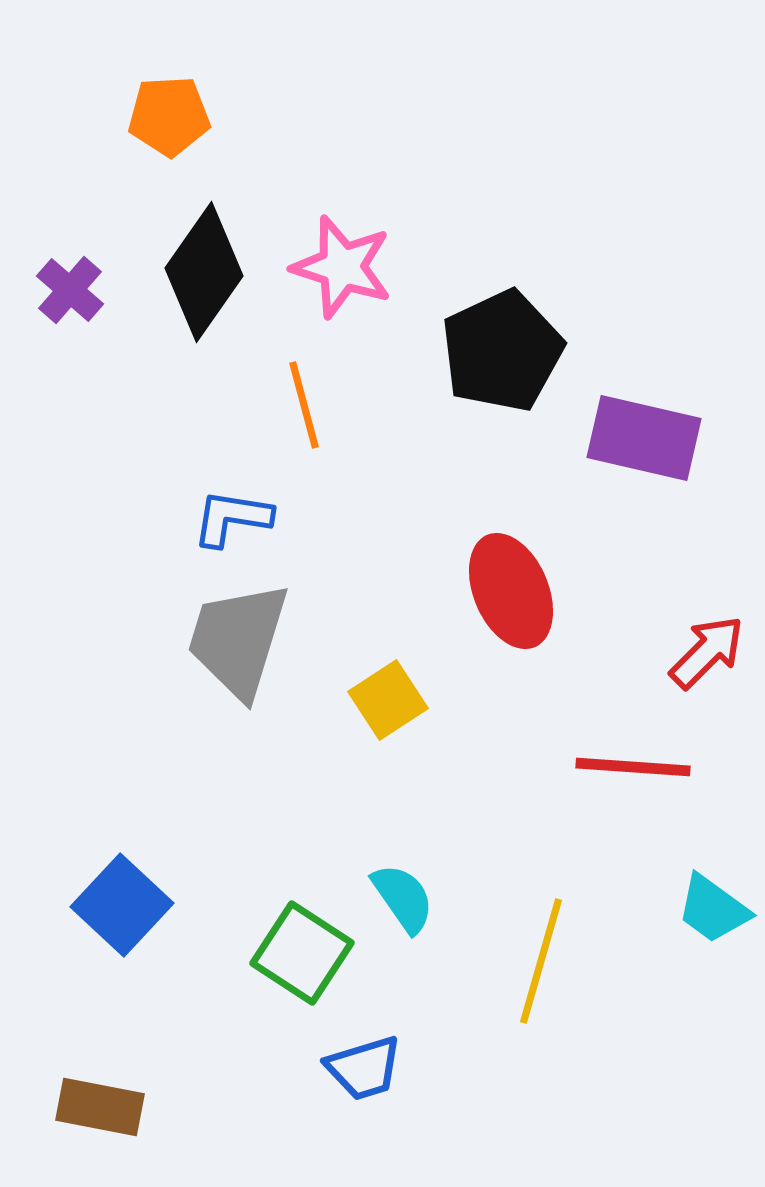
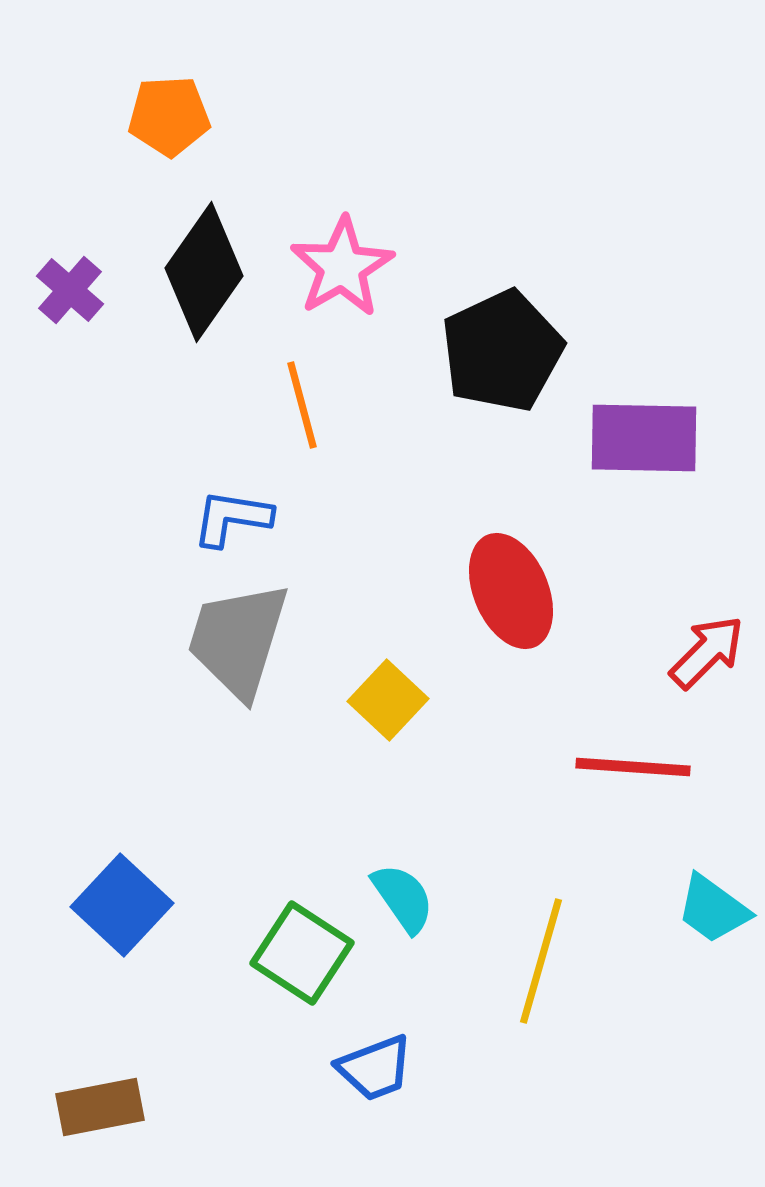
pink star: rotated 24 degrees clockwise
orange line: moved 2 px left
purple rectangle: rotated 12 degrees counterclockwise
yellow square: rotated 14 degrees counterclockwise
blue trapezoid: moved 11 px right; rotated 4 degrees counterclockwise
brown rectangle: rotated 22 degrees counterclockwise
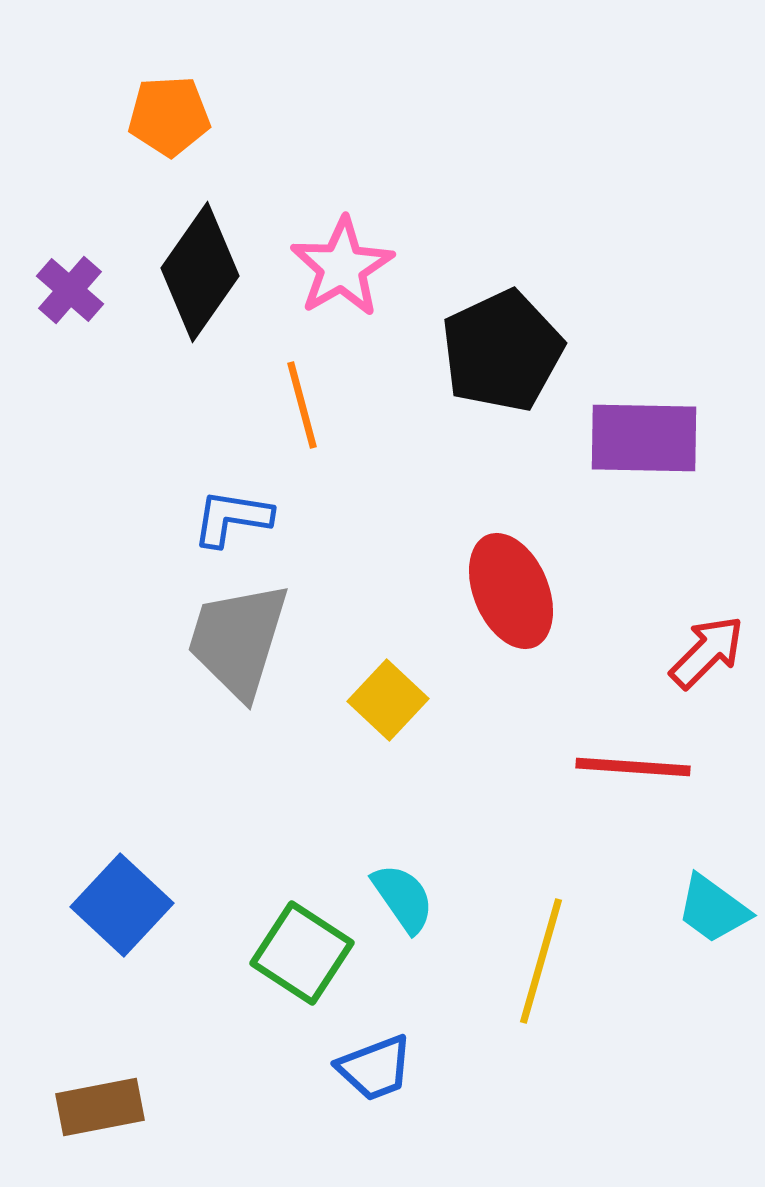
black diamond: moved 4 px left
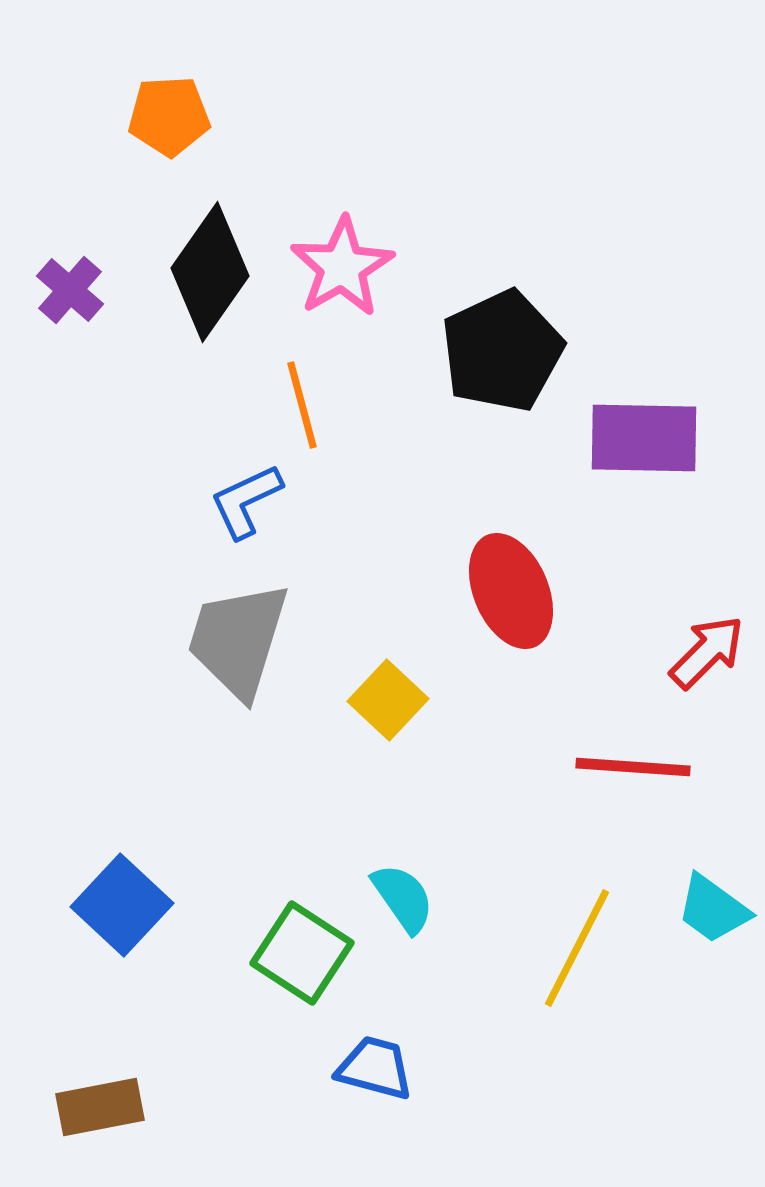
black diamond: moved 10 px right
blue L-shape: moved 14 px right, 17 px up; rotated 34 degrees counterclockwise
yellow line: moved 36 px right, 13 px up; rotated 11 degrees clockwise
blue trapezoid: rotated 144 degrees counterclockwise
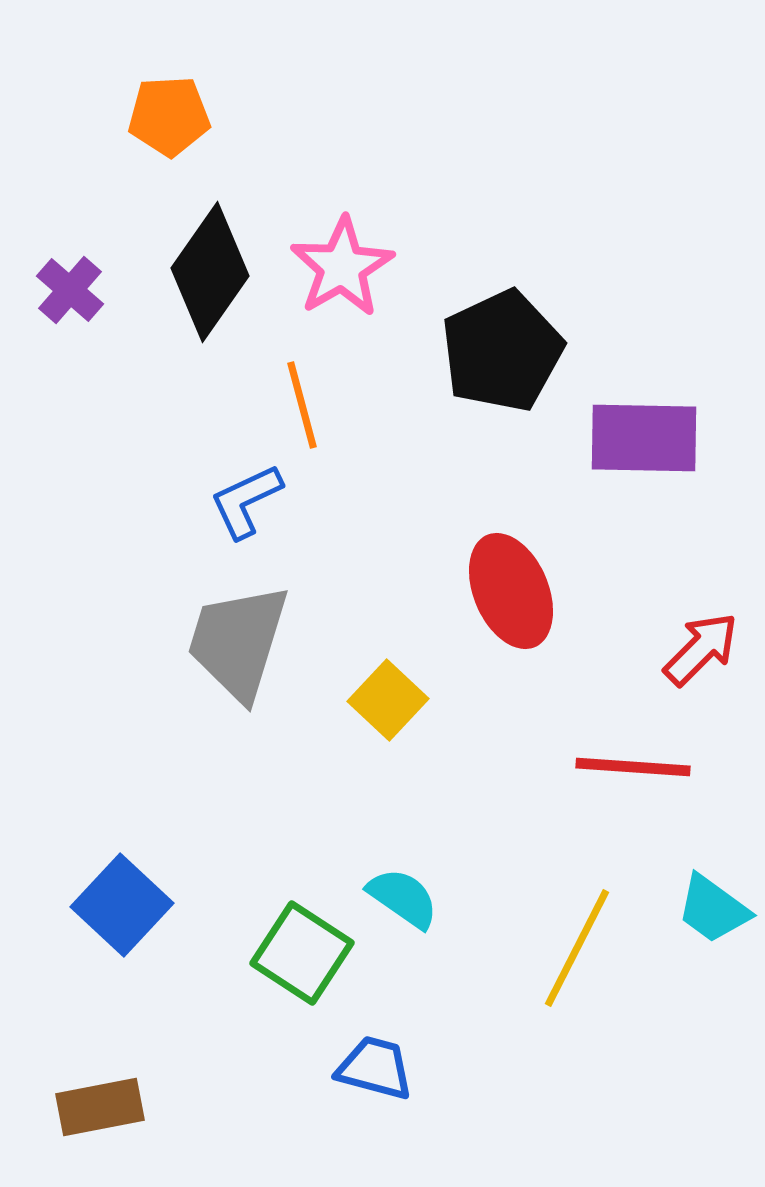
gray trapezoid: moved 2 px down
red arrow: moved 6 px left, 3 px up
cyan semicircle: rotated 20 degrees counterclockwise
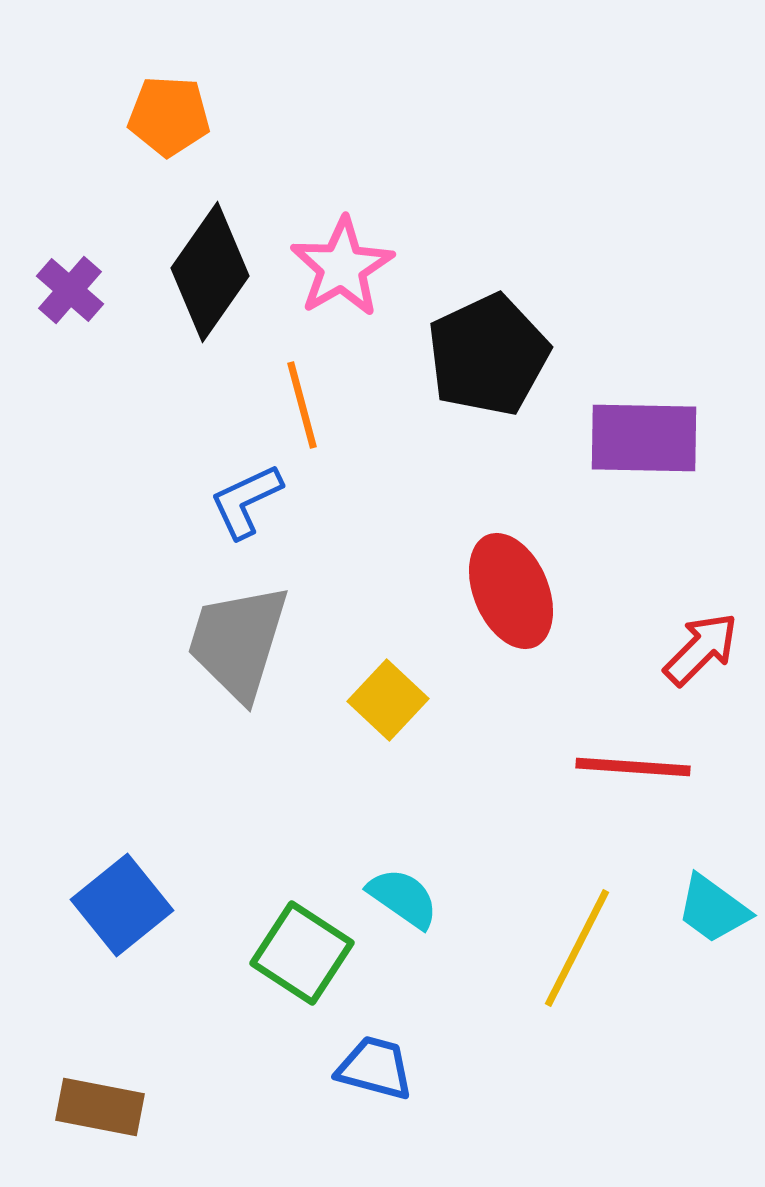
orange pentagon: rotated 6 degrees clockwise
black pentagon: moved 14 px left, 4 px down
blue square: rotated 8 degrees clockwise
brown rectangle: rotated 22 degrees clockwise
